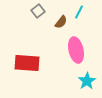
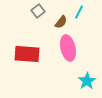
pink ellipse: moved 8 px left, 2 px up
red rectangle: moved 9 px up
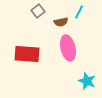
brown semicircle: rotated 40 degrees clockwise
cyan star: rotated 18 degrees counterclockwise
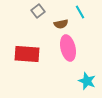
cyan line: moved 1 px right; rotated 56 degrees counterclockwise
brown semicircle: moved 2 px down
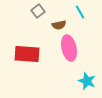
brown semicircle: moved 2 px left, 1 px down
pink ellipse: moved 1 px right
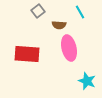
brown semicircle: rotated 16 degrees clockwise
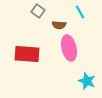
gray square: rotated 16 degrees counterclockwise
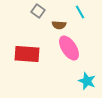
pink ellipse: rotated 20 degrees counterclockwise
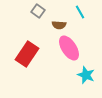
red rectangle: rotated 60 degrees counterclockwise
cyan star: moved 1 px left, 6 px up
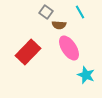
gray square: moved 8 px right, 1 px down
red rectangle: moved 1 px right, 2 px up; rotated 10 degrees clockwise
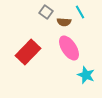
brown semicircle: moved 5 px right, 3 px up
